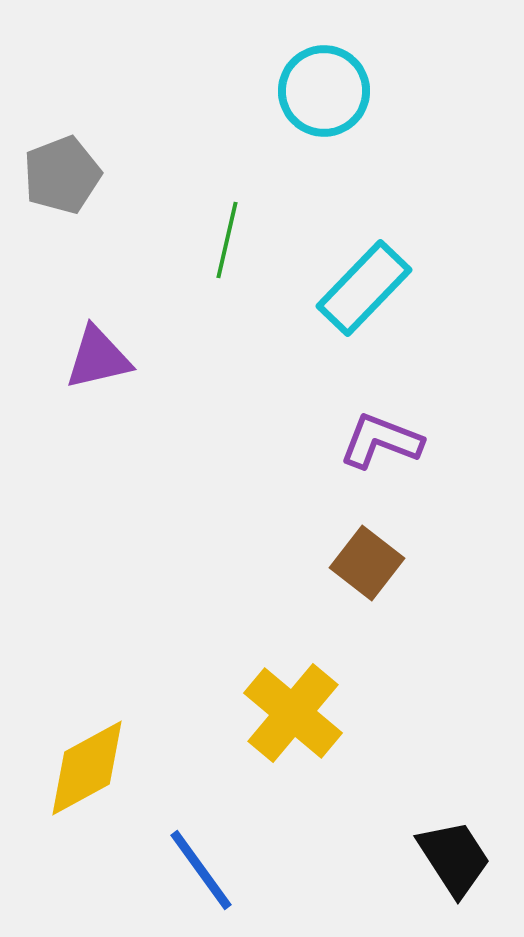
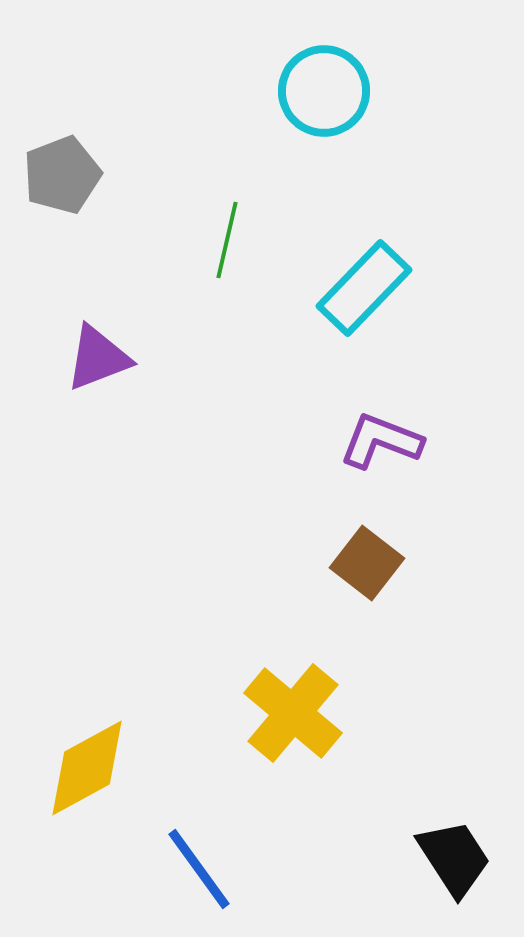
purple triangle: rotated 8 degrees counterclockwise
blue line: moved 2 px left, 1 px up
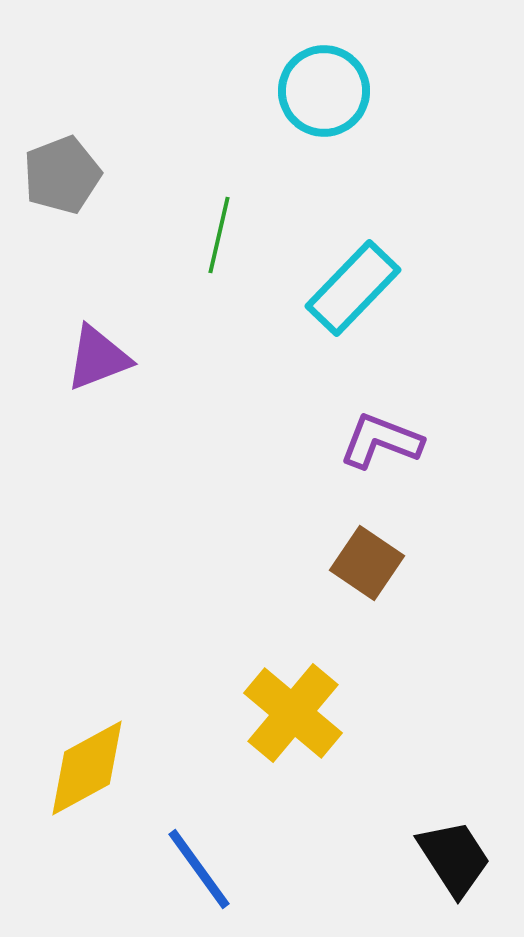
green line: moved 8 px left, 5 px up
cyan rectangle: moved 11 px left
brown square: rotated 4 degrees counterclockwise
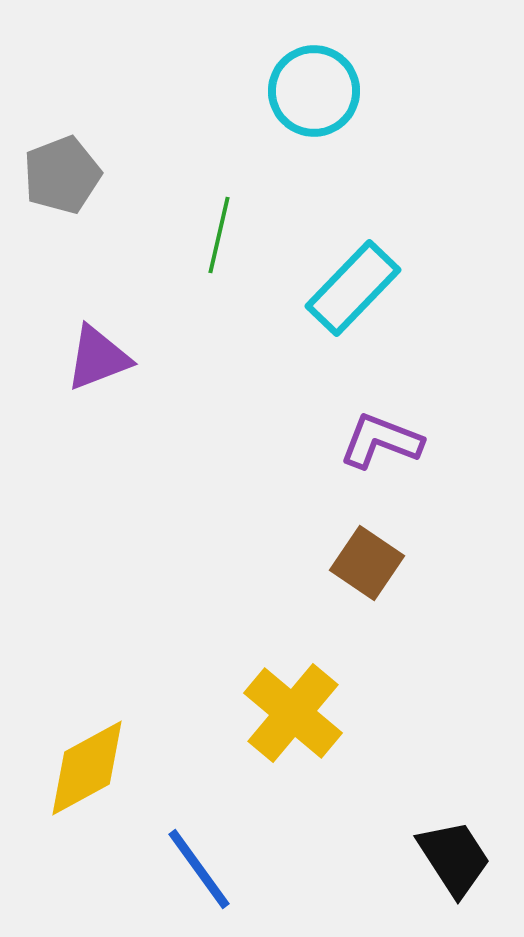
cyan circle: moved 10 px left
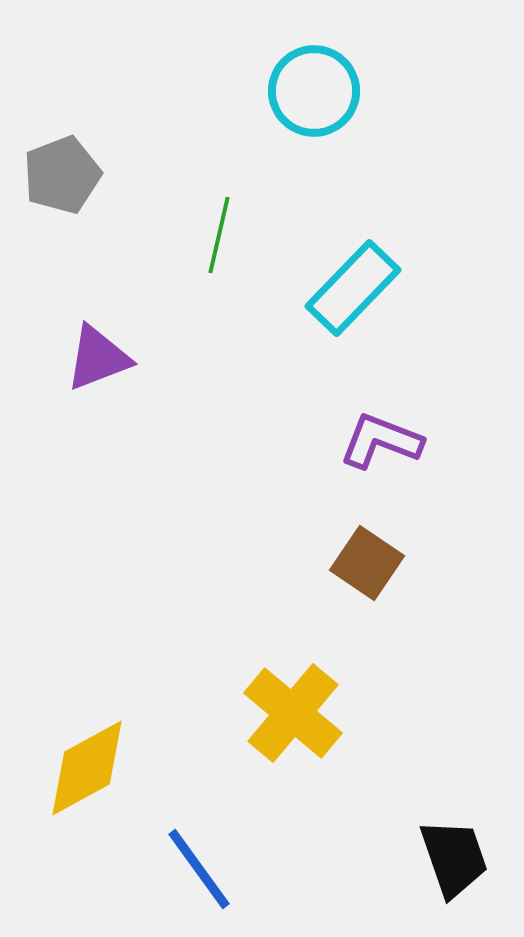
black trapezoid: rotated 14 degrees clockwise
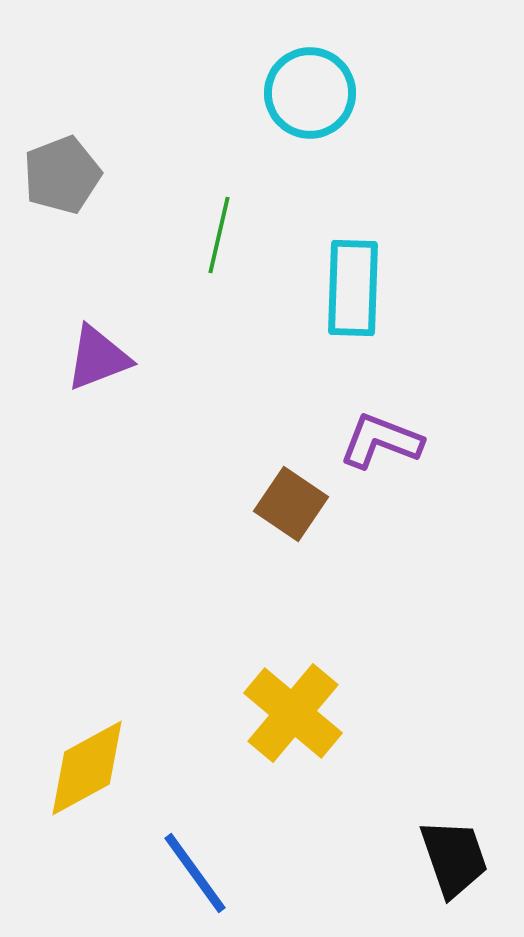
cyan circle: moved 4 px left, 2 px down
cyan rectangle: rotated 42 degrees counterclockwise
brown square: moved 76 px left, 59 px up
blue line: moved 4 px left, 4 px down
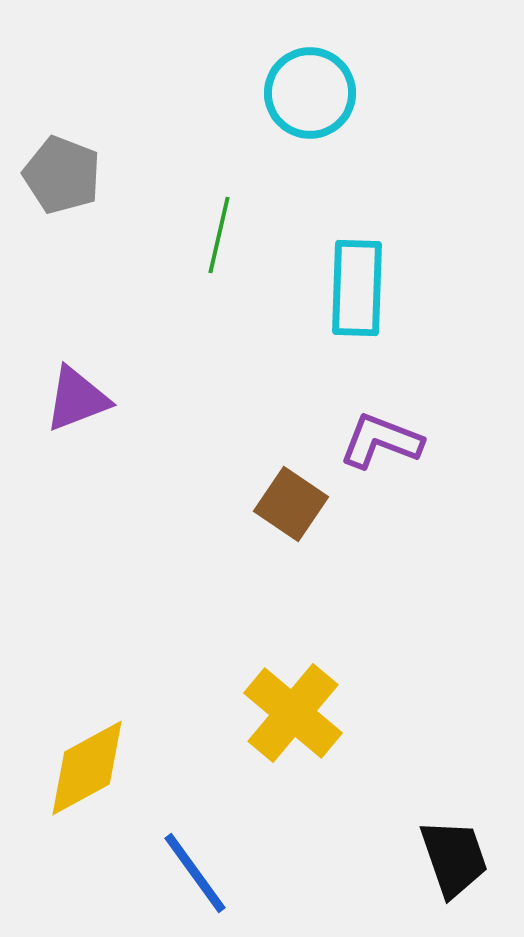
gray pentagon: rotated 30 degrees counterclockwise
cyan rectangle: moved 4 px right
purple triangle: moved 21 px left, 41 px down
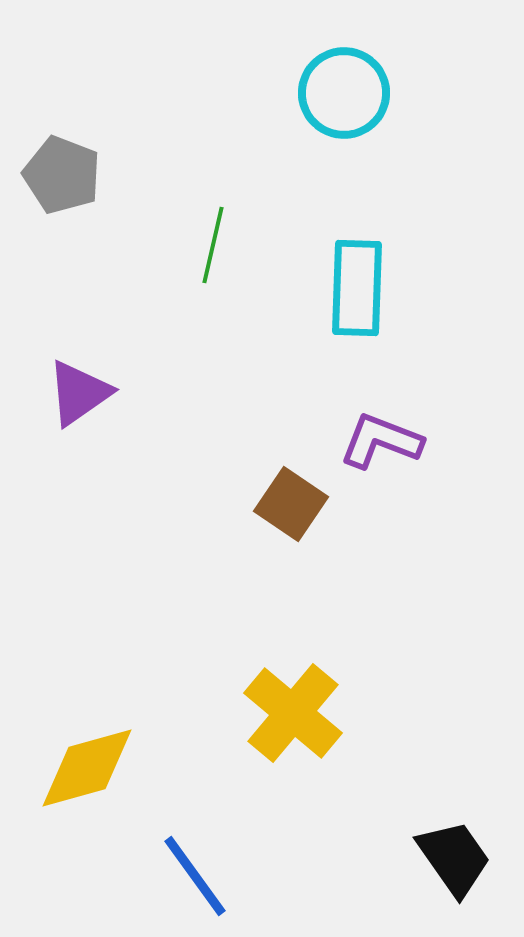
cyan circle: moved 34 px right
green line: moved 6 px left, 10 px down
purple triangle: moved 2 px right, 6 px up; rotated 14 degrees counterclockwise
yellow diamond: rotated 13 degrees clockwise
black trapezoid: rotated 16 degrees counterclockwise
blue line: moved 3 px down
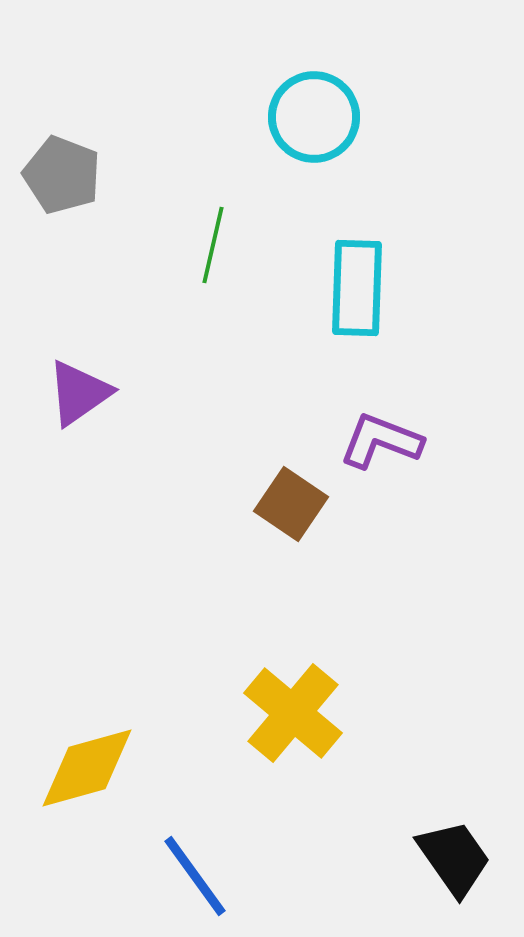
cyan circle: moved 30 px left, 24 px down
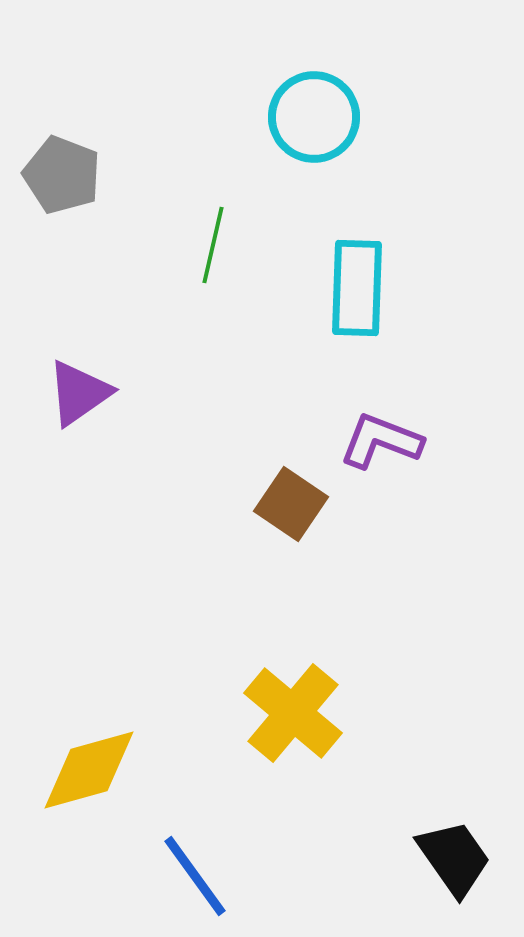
yellow diamond: moved 2 px right, 2 px down
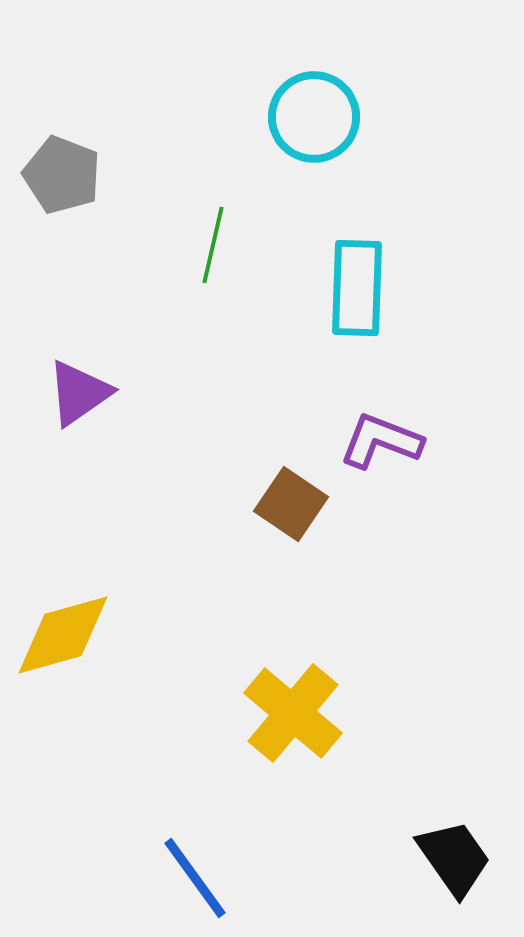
yellow diamond: moved 26 px left, 135 px up
blue line: moved 2 px down
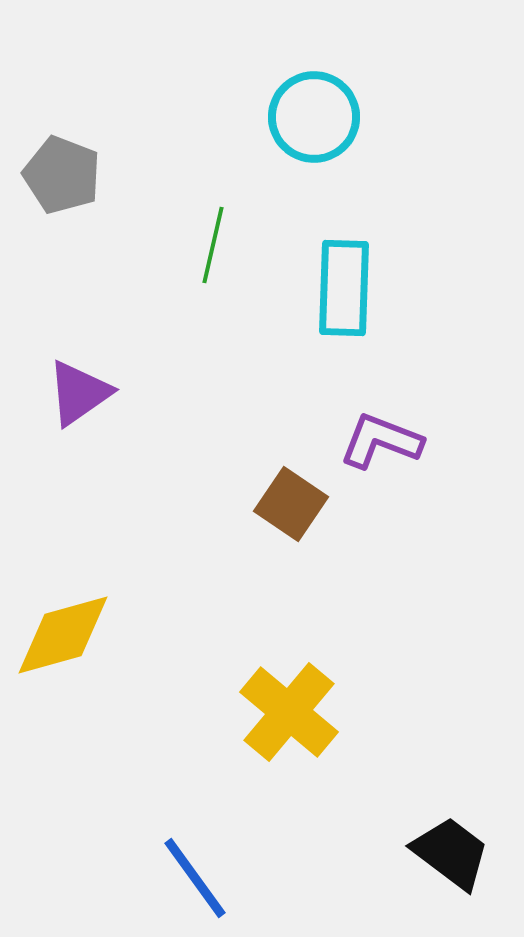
cyan rectangle: moved 13 px left
yellow cross: moved 4 px left, 1 px up
black trapezoid: moved 3 px left, 5 px up; rotated 18 degrees counterclockwise
